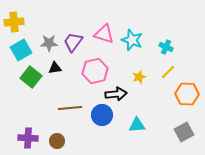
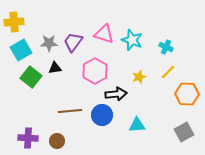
pink hexagon: rotated 15 degrees counterclockwise
brown line: moved 3 px down
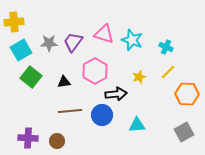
black triangle: moved 9 px right, 14 px down
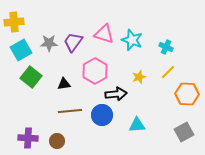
black triangle: moved 2 px down
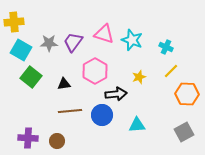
cyan square: rotated 30 degrees counterclockwise
yellow line: moved 3 px right, 1 px up
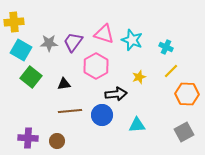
pink hexagon: moved 1 px right, 5 px up
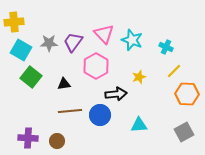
pink triangle: rotated 30 degrees clockwise
yellow line: moved 3 px right
blue circle: moved 2 px left
cyan triangle: moved 2 px right
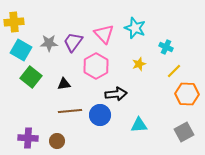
cyan star: moved 3 px right, 12 px up
yellow star: moved 13 px up
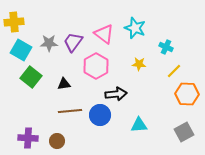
pink triangle: rotated 10 degrees counterclockwise
yellow star: rotated 24 degrees clockwise
